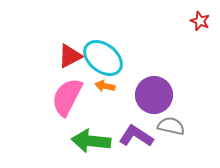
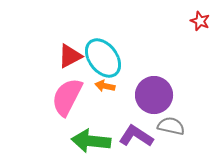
cyan ellipse: rotated 15 degrees clockwise
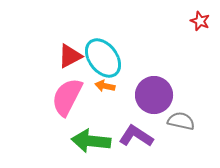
gray semicircle: moved 10 px right, 5 px up
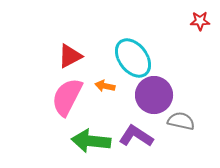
red star: rotated 24 degrees counterclockwise
cyan ellipse: moved 30 px right
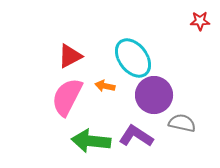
gray semicircle: moved 1 px right, 2 px down
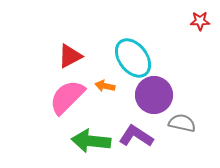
pink semicircle: rotated 18 degrees clockwise
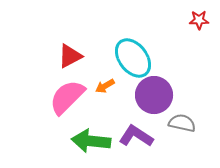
red star: moved 1 px left, 1 px up
orange arrow: rotated 42 degrees counterclockwise
